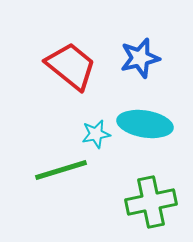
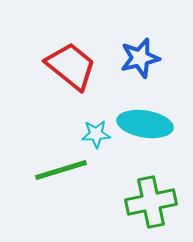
cyan star: rotated 8 degrees clockwise
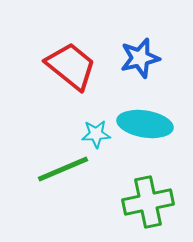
green line: moved 2 px right, 1 px up; rotated 6 degrees counterclockwise
green cross: moved 3 px left
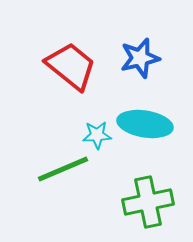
cyan star: moved 1 px right, 1 px down
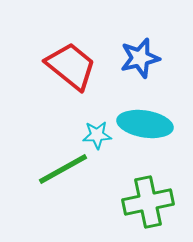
green line: rotated 6 degrees counterclockwise
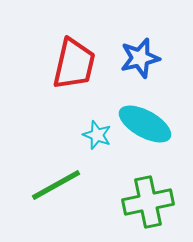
red trapezoid: moved 3 px right, 2 px up; rotated 64 degrees clockwise
cyan ellipse: rotated 20 degrees clockwise
cyan star: rotated 24 degrees clockwise
green line: moved 7 px left, 16 px down
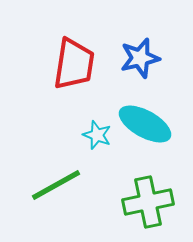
red trapezoid: rotated 4 degrees counterclockwise
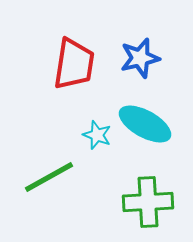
green line: moved 7 px left, 8 px up
green cross: rotated 9 degrees clockwise
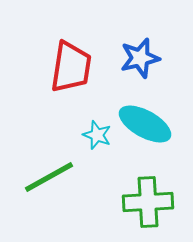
red trapezoid: moved 3 px left, 3 px down
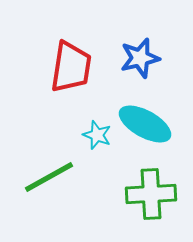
green cross: moved 3 px right, 8 px up
